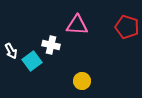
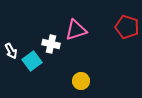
pink triangle: moved 1 px left, 5 px down; rotated 20 degrees counterclockwise
white cross: moved 1 px up
yellow circle: moved 1 px left
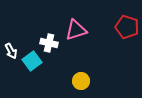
white cross: moved 2 px left, 1 px up
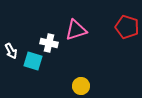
cyan square: moved 1 px right; rotated 36 degrees counterclockwise
yellow circle: moved 5 px down
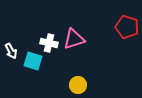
pink triangle: moved 2 px left, 9 px down
yellow circle: moved 3 px left, 1 px up
